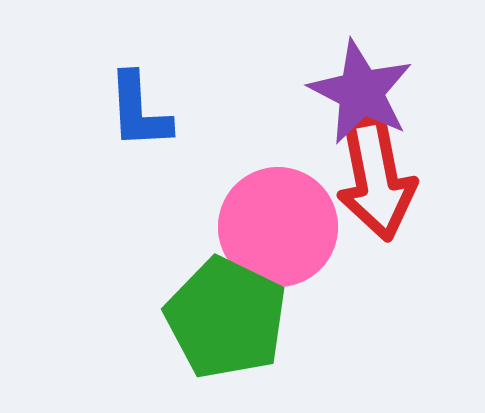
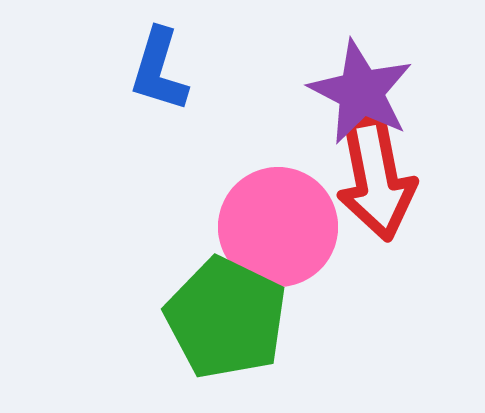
blue L-shape: moved 20 px right, 41 px up; rotated 20 degrees clockwise
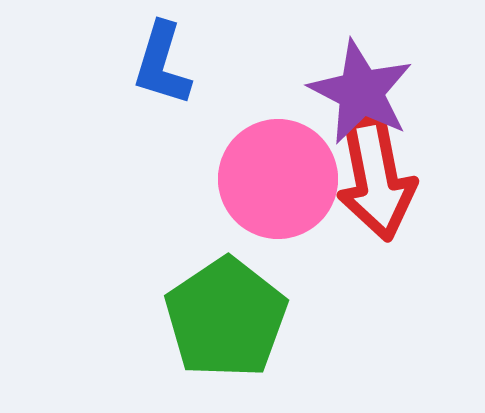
blue L-shape: moved 3 px right, 6 px up
pink circle: moved 48 px up
green pentagon: rotated 12 degrees clockwise
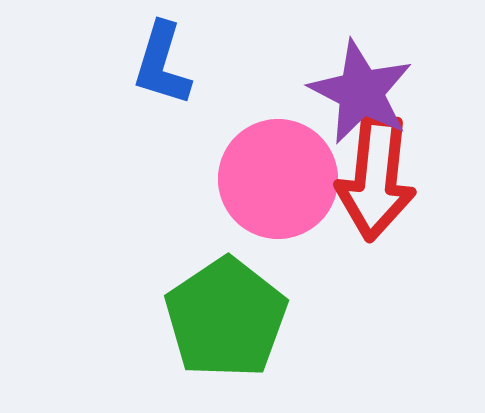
red arrow: rotated 17 degrees clockwise
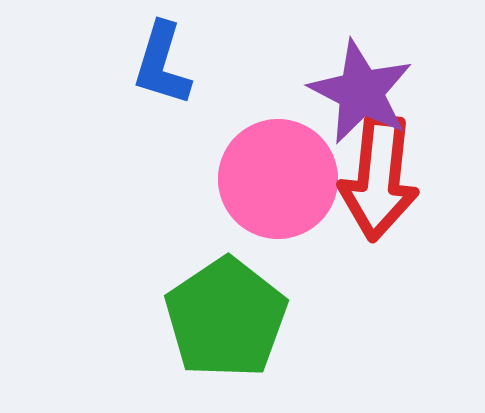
red arrow: moved 3 px right
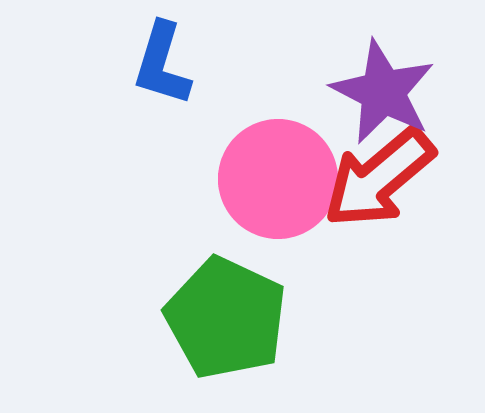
purple star: moved 22 px right
red arrow: rotated 44 degrees clockwise
green pentagon: rotated 13 degrees counterclockwise
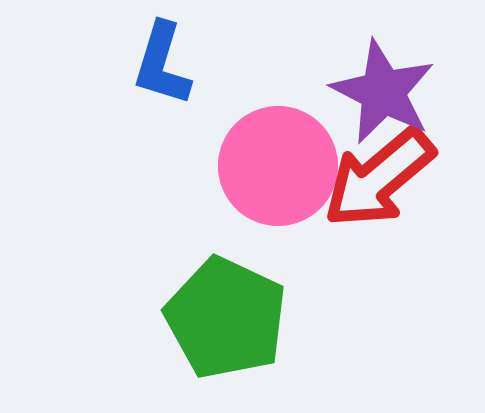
pink circle: moved 13 px up
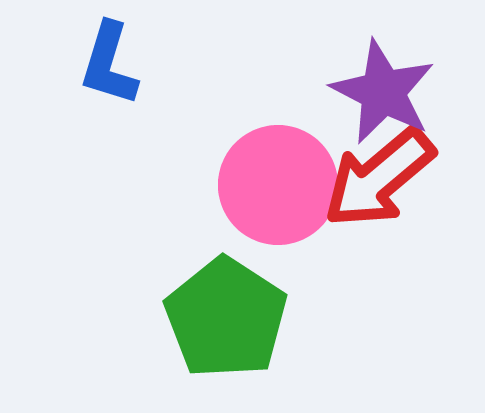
blue L-shape: moved 53 px left
pink circle: moved 19 px down
green pentagon: rotated 8 degrees clockwise
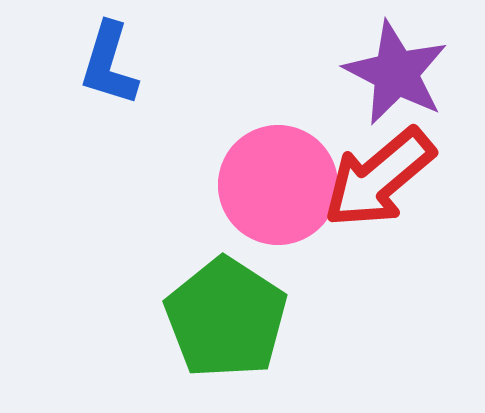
purple star: moved 13 px right, 19 px up
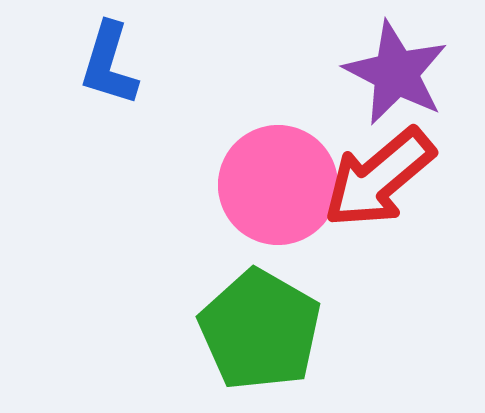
green pentagon: moved 34 px right, 12 px down; rotated 3 degrees counterclockwise
